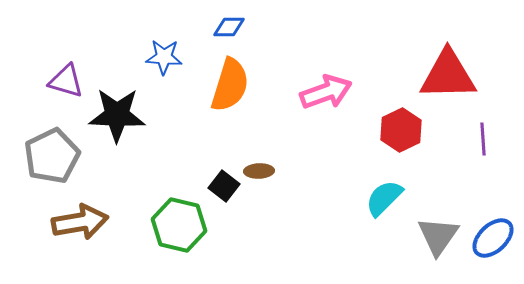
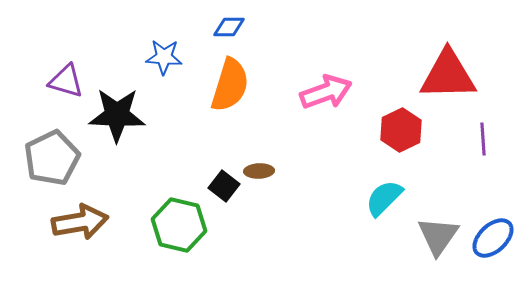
gray pentagon: moved 2 px down
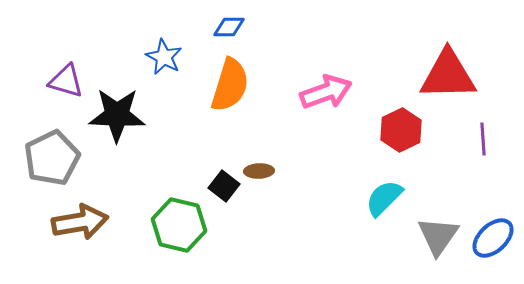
blue star: rotated 24 degrees clockwise
